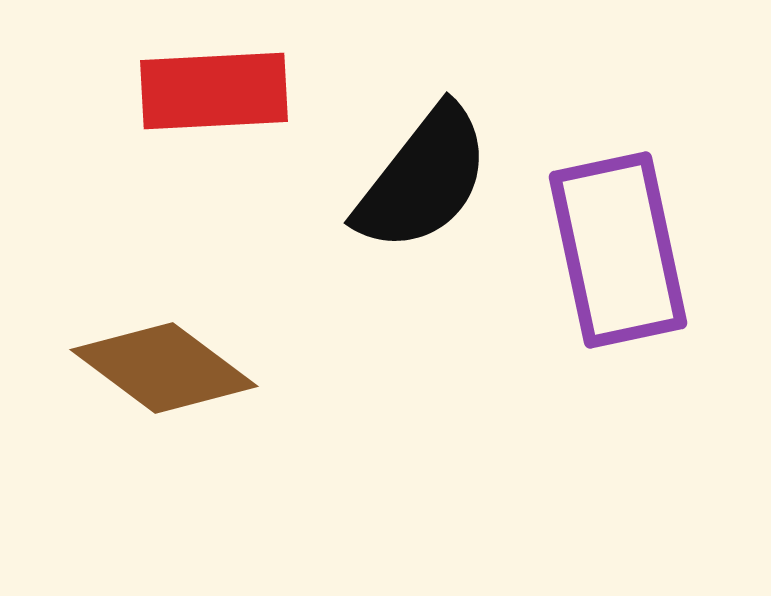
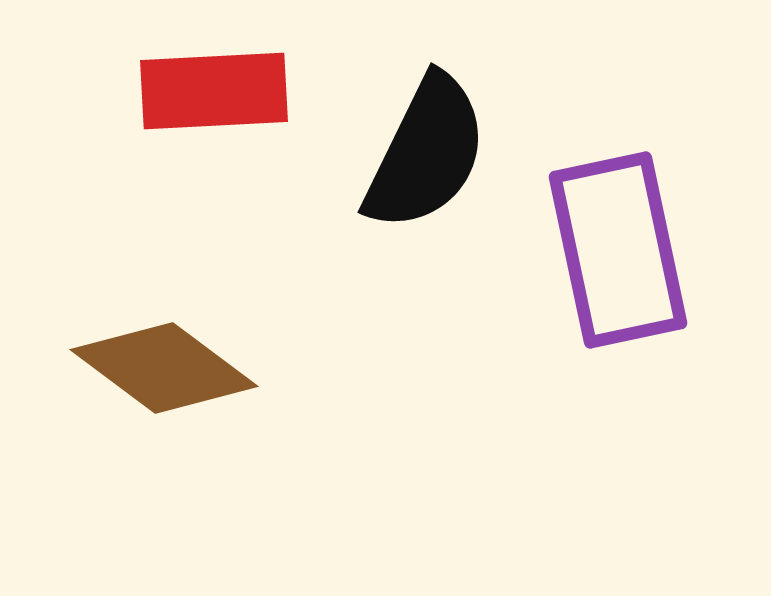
black semicircle: moved 3 px right, 26 px up; rotated 12 degrees counterclockwise
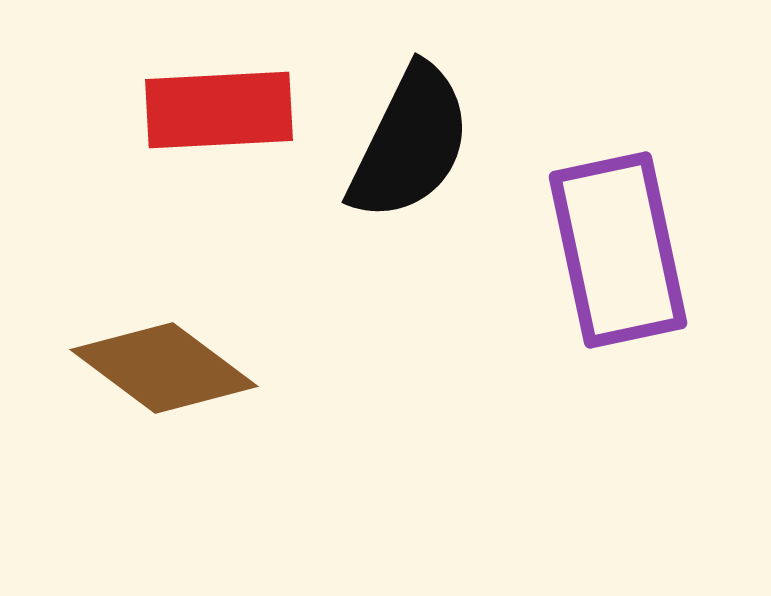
red rectangle: moved 5 px right, 19 px down
black semicircle: moved 16 px left, 10 px up
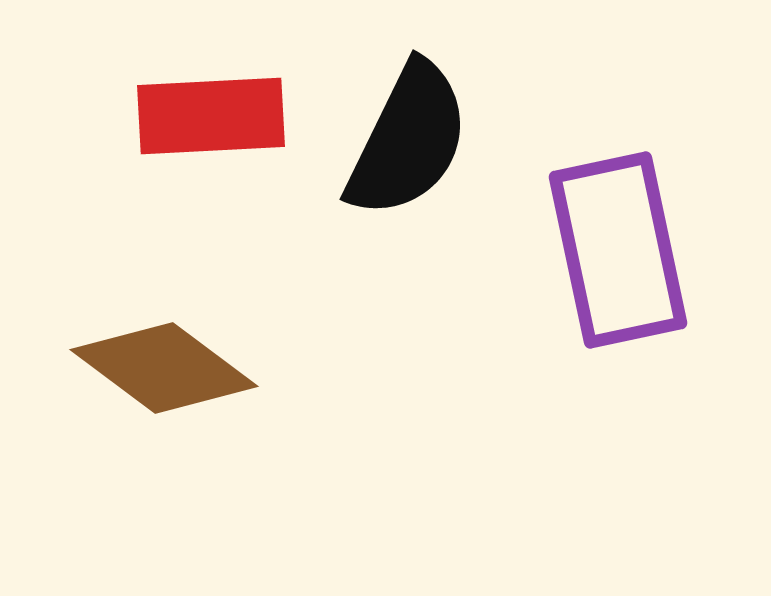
red rectangle: moved 8 px left, 6 px down
black semicircle: moved 2 px left, 3 px up
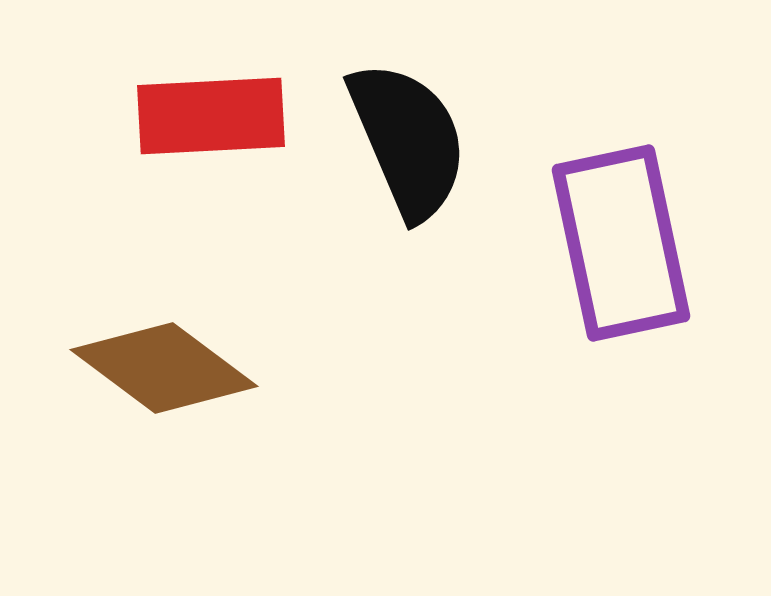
black semicircle: rotated 49 degrees counterclockwise
purple rectangle: moved 3 px right, 7 px up
